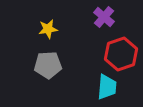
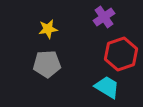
purple cross: rotated 15 degrees clockwise
gray pentagon: moved 1 px left, 1 px up
cyan trapezoid: rotated 64 degrees counterclockwise
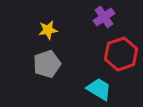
yellow star: moved 1 px down
gray pentagon: rotated 16 degrees counterclockwise
cyan trapezoid: moved 8 px left, 2 px down
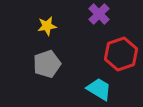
purple cross: moved 5 px left, 3 px up; rotated 10 degrees counterclockwise
yellow star: moved 1 px left, 4 px up
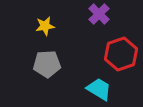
yellow star: moved 2 px left
gray pentagon: rotated 16 degrees clockwise
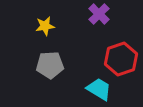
red hexagon: moved 5 px down
gray pentagon: moved 3 px right, 1 px down
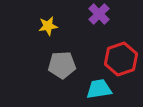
yellow star: moved 3 px right
gray pentagon: moved 12 px right
cyan trapezoid: rotated 40 degrees counterclockwise
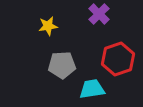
red hexagon: moved 3 px left
cyan trapezoid: moved 7 px left
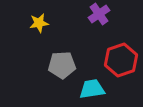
purple cross: rotated 10 degrees clockwise
yellow star: moved 9 px left, 3 px up
red hexagon: moved 3 px right, 1 px down
